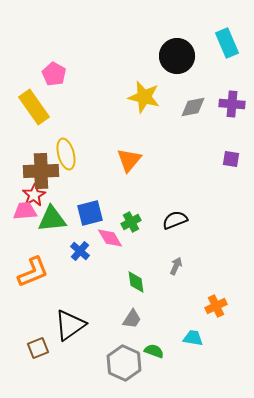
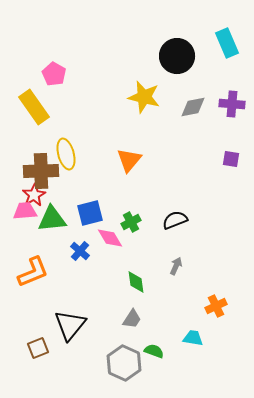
black triangle: rotated 16 degrees counterclockwise
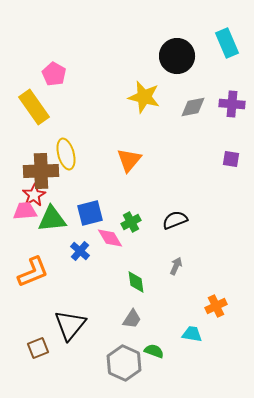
cyan trapezoid: moved 1 px left, 4 px up
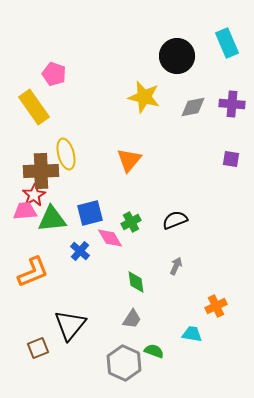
pink pentagon: rotated 10 degrees counterclockwise
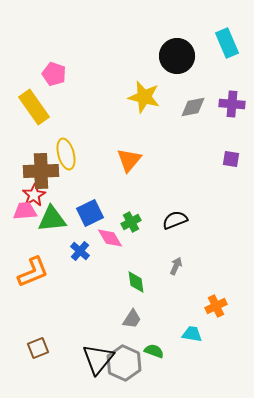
blue square: rotated 12 degrees counterclockwise
black triangle: moved 28 px right, 34 px down
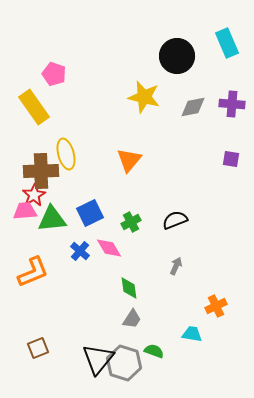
pink diamond: moved 1 px left, 10 px down
green diamond: moved 7 px left, 6 px down
gray hexagon: rotated 8 degrees counterclockwise
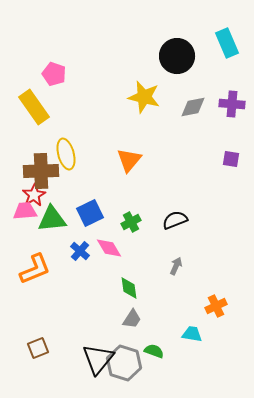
orange L-shape: moved 2 px right, 3 px up
